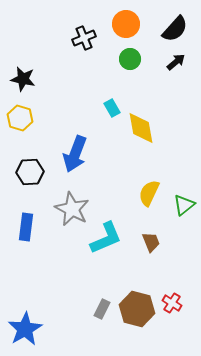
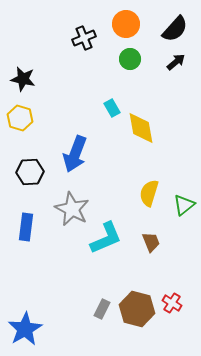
yellow semicircle: rotated 8 degrees counterclockwise
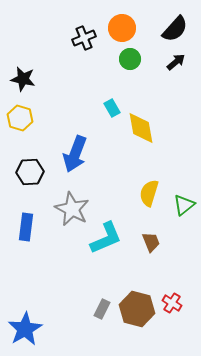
orange circle: moved 4 px left, 4 px down
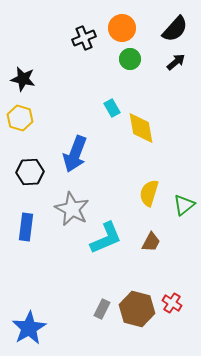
brown trapezoid: rotated 50 degrees clockwise
blue star: moved 4 px right, 1 px up
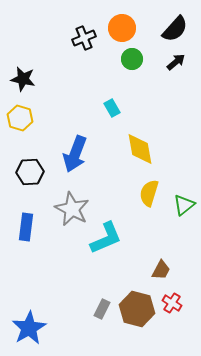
green circle: moved 2 px right
yellow diamond: moved 1 px left, 21 px down
brown trapezoid: moved 10 px right, 28 px down
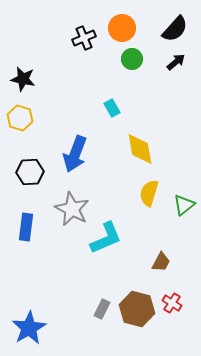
brown trapezoid: moved 8 px up
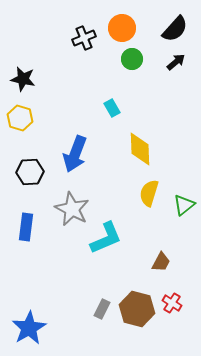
yellow diamond: rotated 8 degrees clockwise
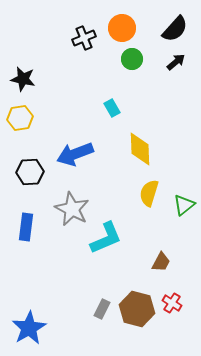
yellow hexagon: rotated 25 degrees counterclockwise
blue arrow: rotated 48 degrees clockwise
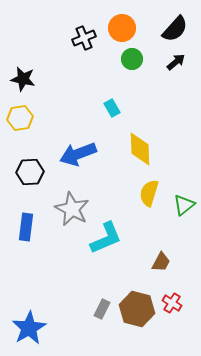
blue arrow: moved 3 px right
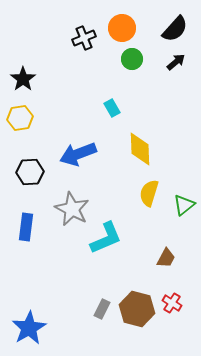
black star: rotated 25 degrees clockwise
brown trapezoid: moved 5 px right, 4 px up
